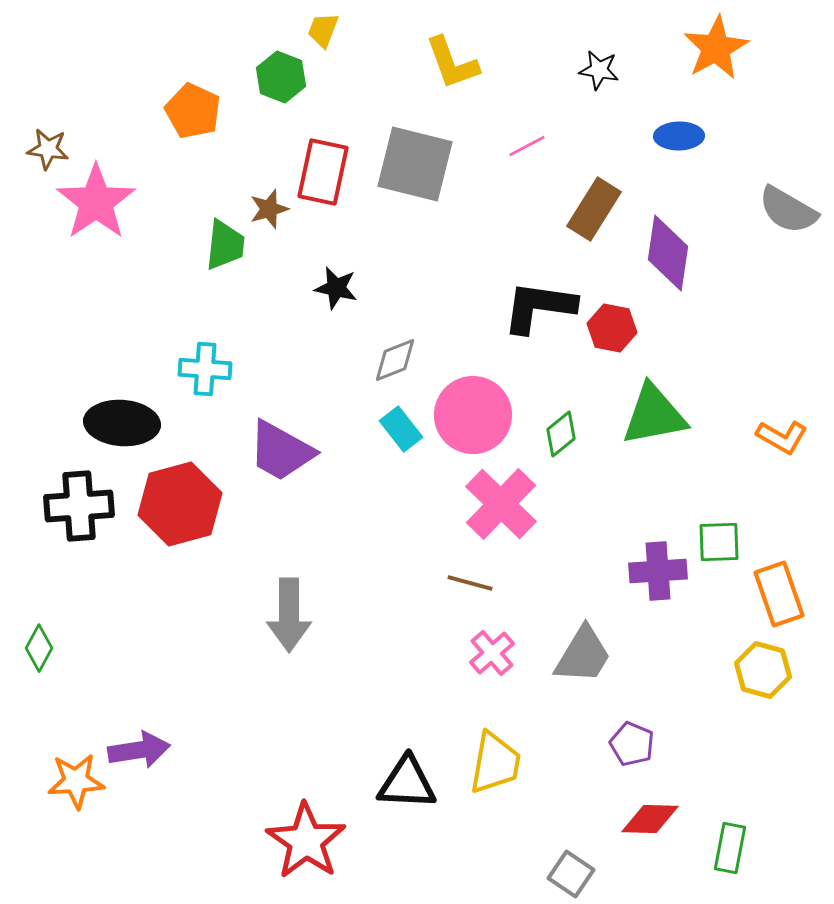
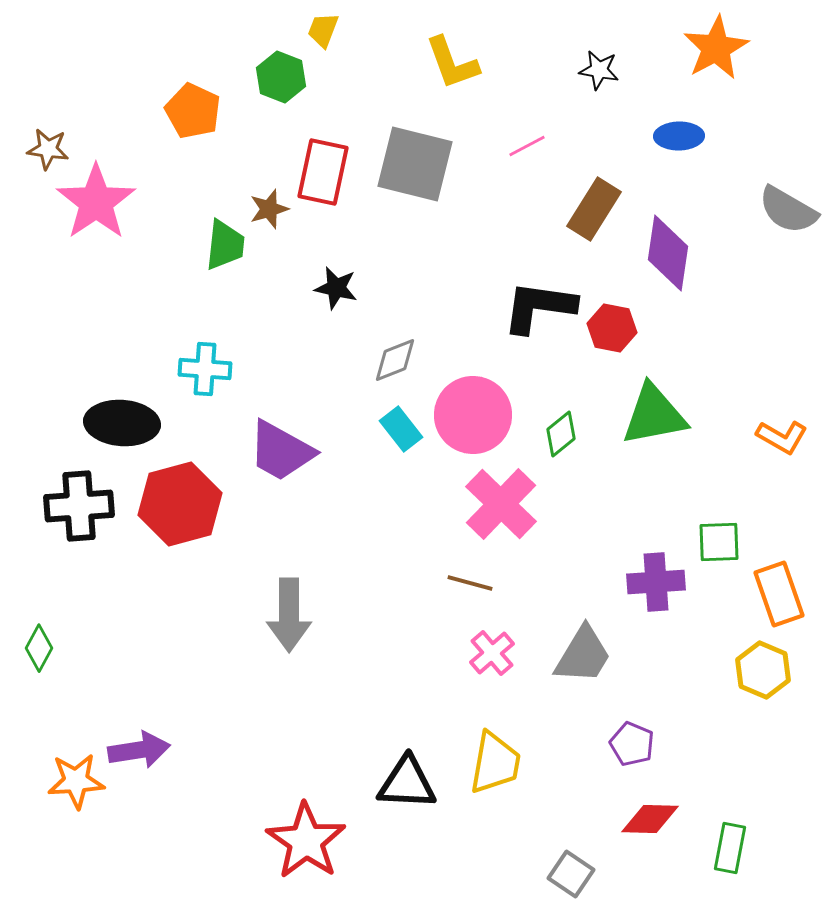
purple cross at (658, 571): moved 2 px left, 11 px down
yellow hexagon at (763, 670): rotated 8 degrees clockwise
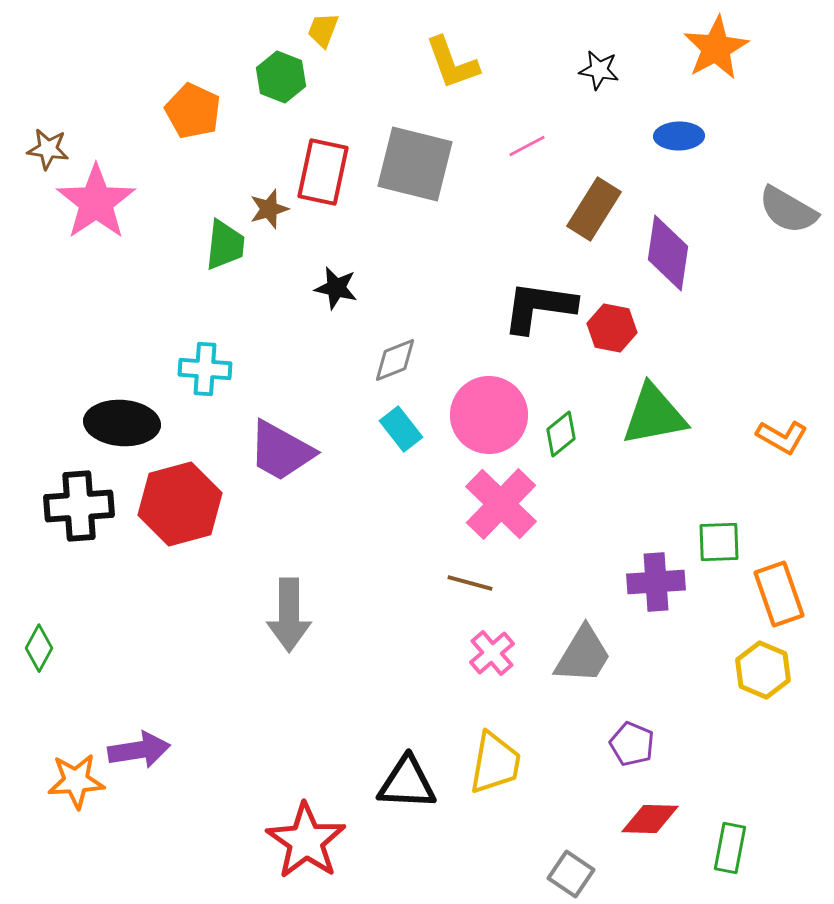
pink circle at (473, 415): moved 16 px right
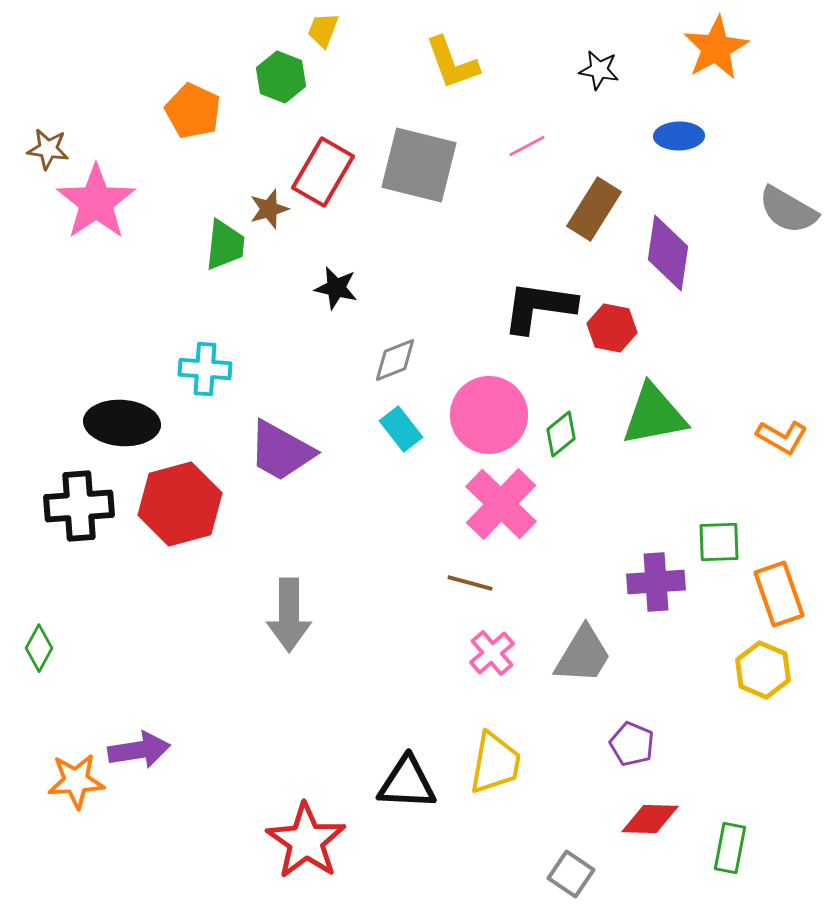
gray square at (415, 164): moved 4 px right, 1 px down
red rectangle at (323, 172): rotated 18 degrees clockwise
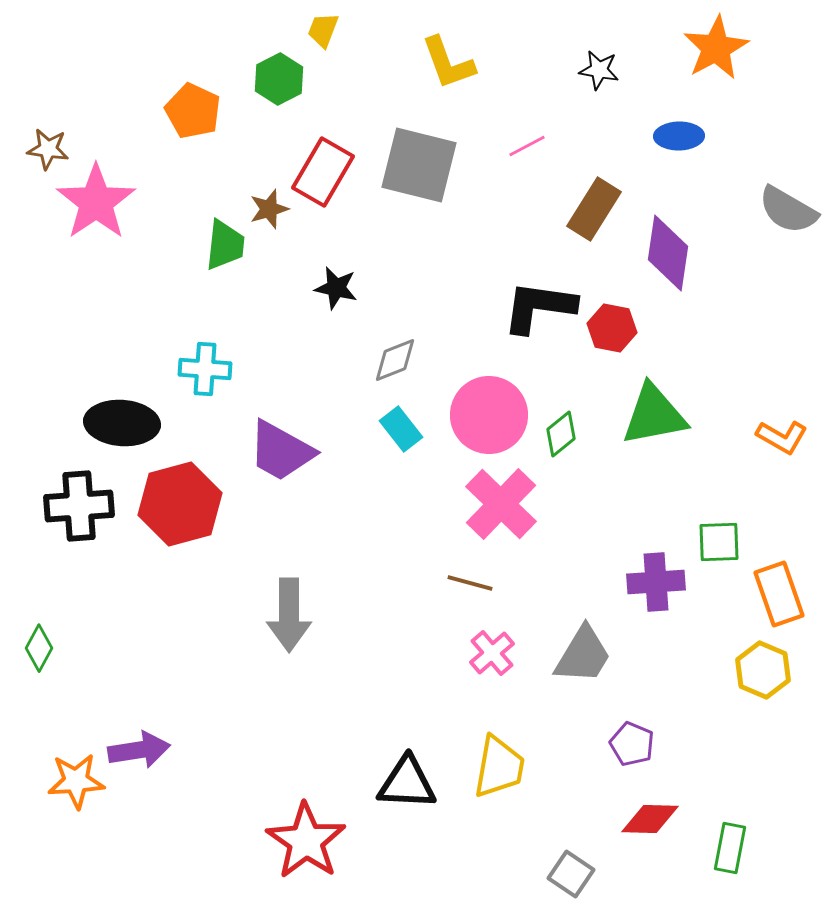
yellow L-shape at (452, 63): moved 4 px left
green hexagon at (281, 77): moved 2 px left, 2 px down; rotated 12 degrees clockwise
yellow trapezoid at (495, 763): moved 4 px right, 4 px down
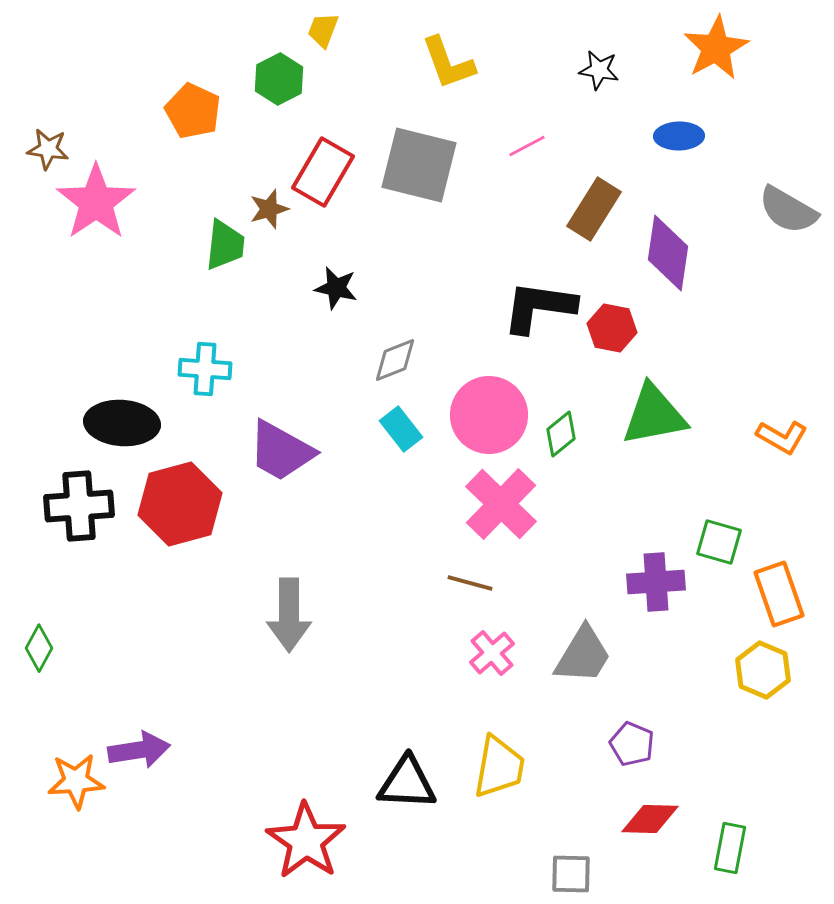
green square at (719, 542): rotated 18 degrees clockwise
gray square at (571, 874): rotated 33 degrees counterclockwise
